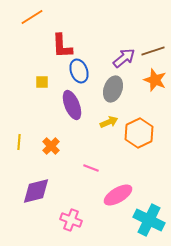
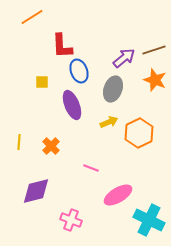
brown line: moved 1 px right, 1 px up
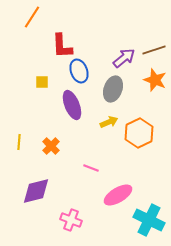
orange line: rotated 25 degrees counterclockwise
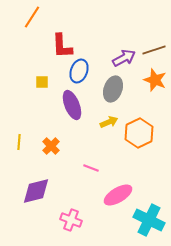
purple arrow: rotated 10 degrees clockwise
blue ellipse: rotated 40 degrees clockwise
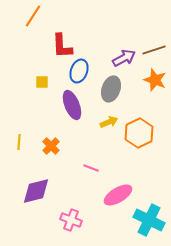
orange line: moved 1 px right, 1 px up
gray ellipse: moved 2 px left
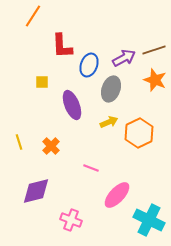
blue ellipse: moved 10 px right, 6 px up
yellow line: rotated 21 degrees counterclockwise
pink ellipse: moved 1 px left; rotated 16 degrees counterclockwise
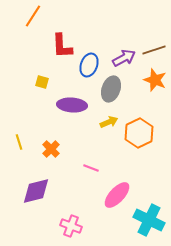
yellow square: rotated 16 degrees clockwise
purple ellipse: rotated 64 degrees counterclockwise
orange cross: moved 3 px down
pink cross: moved 6 px down
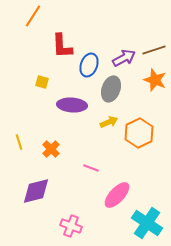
cyan cross: moved 2 px left, 3 px down; rotated 8 degrees clockwise
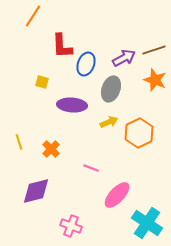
blue ellipse: moved 3 px left, 1 px up
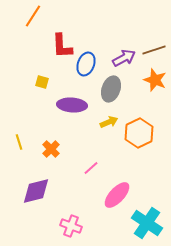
pink line: rotated 63 degrees counterclockwise
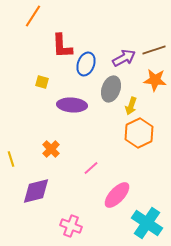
orange star: rotated 15 degrees counterclockwise
yellow arrow: moved 22 px right, 16 px up; rotated 132 degrees clockwise
yellow line: moved 8 px left, 17 px down
